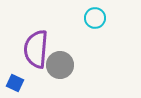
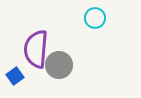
gray circle: moved 1 px left
blue square: moved 7 px up; rotated 30 degrees clockwise
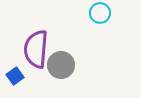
cyan circle: moved 5 px right, 5 px up
gray circle: moved 2 px right
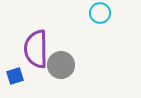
purple semicircle: rotated 6 degrees counterclockwise
blue square: rotated 18 degrees clockwise
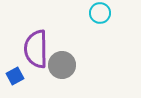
gray circle: moved 1 px right
blue square: rotated 12 degrees counterclockwise
